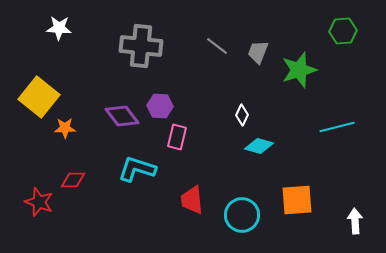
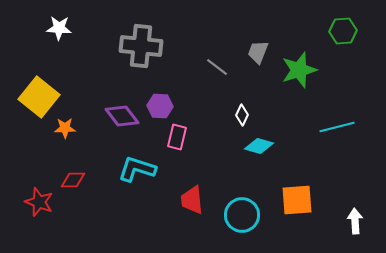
gray line: moved 21 px down
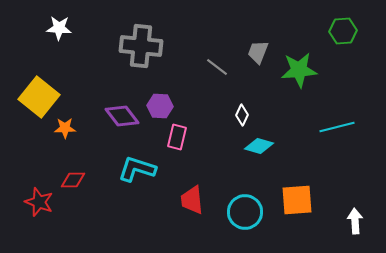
green star: rotated 12 degrees clockwise
cyan circle: moved 3 px right, 3 px up
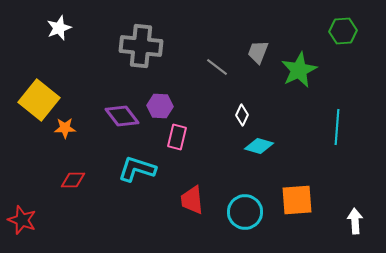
white star: rotated 25 degrees counterclockwise
green star: rotated 21 degrees counterclockwise
yellow square: moved 3 px down
cyan line: rotated 72 degrees counterclockwise
red star: moved 17 px left, 18 px down
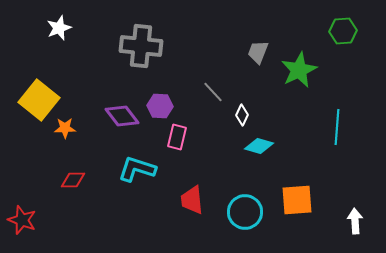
gray line: moved 4 px left, 25 px down; rotated 10 degrees clockwise
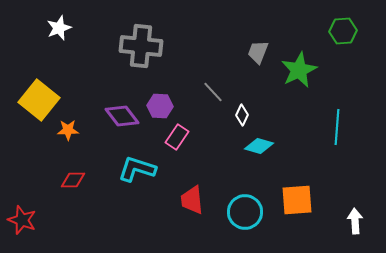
orange star: moved 3 px right, 2 px down
pink rectangle: rotated 20 degrees clockwise
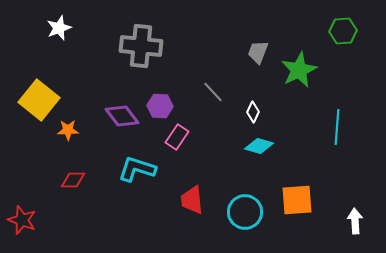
white diamond: moved 11 px right, 3 px up
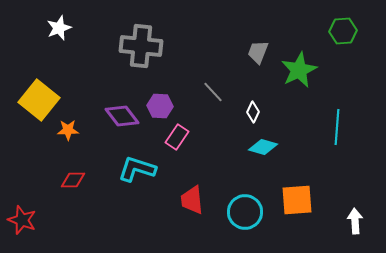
cyan diamond: moved 4 px right, 1 px down
